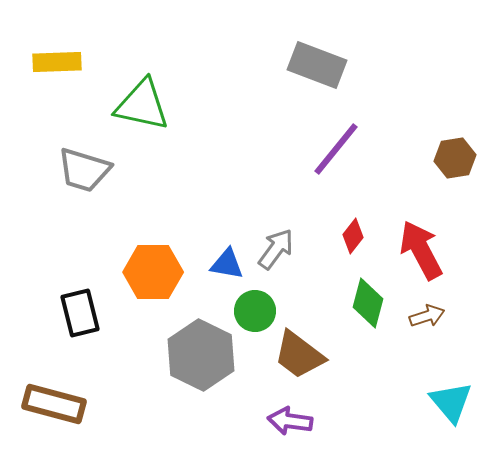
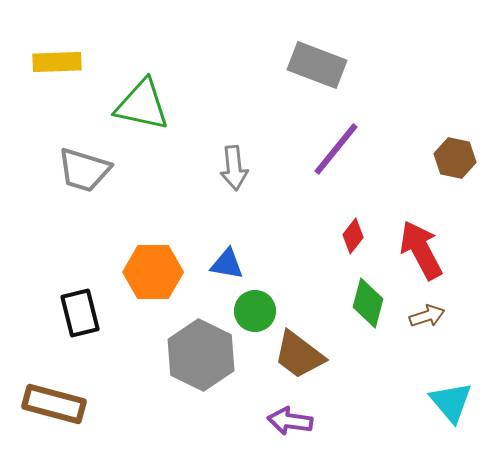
brown hexagon: rotated 21 degrees clockwise
gray arrow: moved 42 px left, 81 px up; rotated 138 degrees clockwise
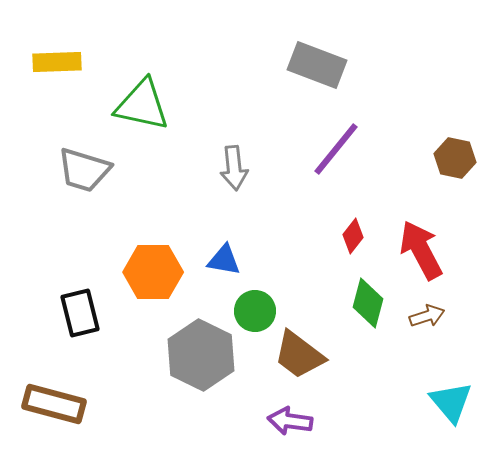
blue triangle: moved 3 px left, 4 px up
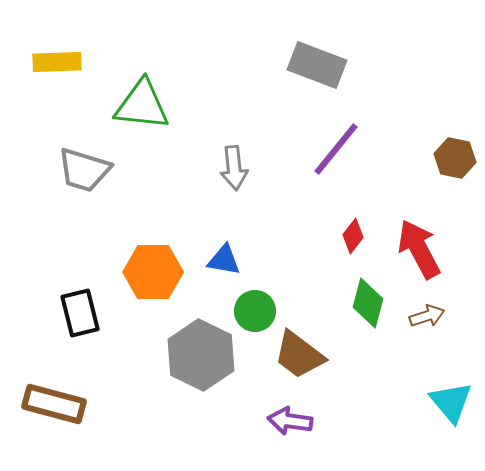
green triangle: rotated 6 degrees counterclockwise
red arrow: moved 2 px left, 1 px up
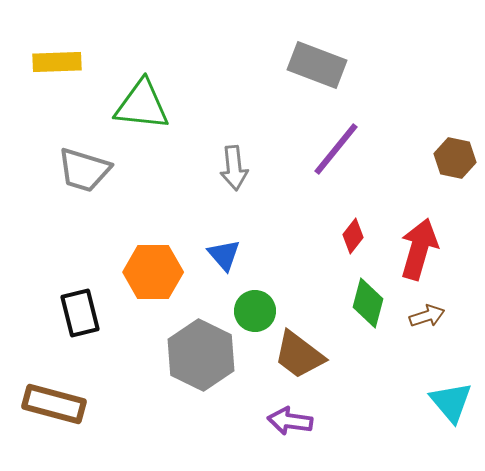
red arrow: rotated 44 degrees clockwise
blue triangle: moved 5 px up; rotated 39 degrees clockwise
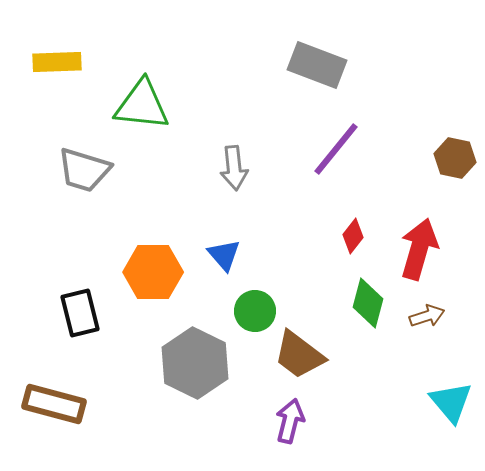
gray hexagon: moved 6 px left, 8 px down
purple arrow: rotated 96 degrees clockwise
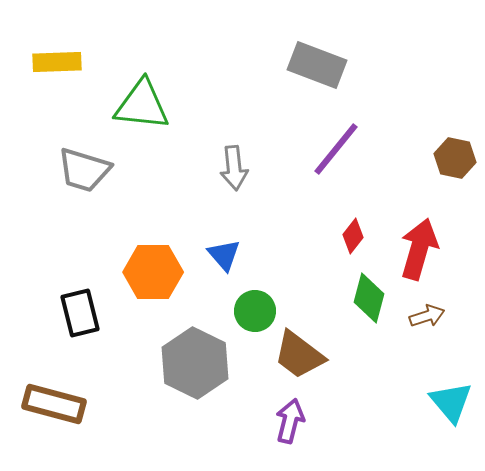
green diamond: moved 1 px right, 5 px up
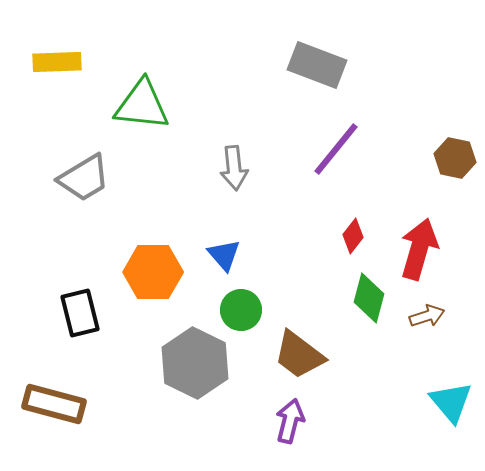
gray trapezoid: moved 8 px down; rotated 48 degrees counterclockwise
green circle: moved 14 px left, 1 px up
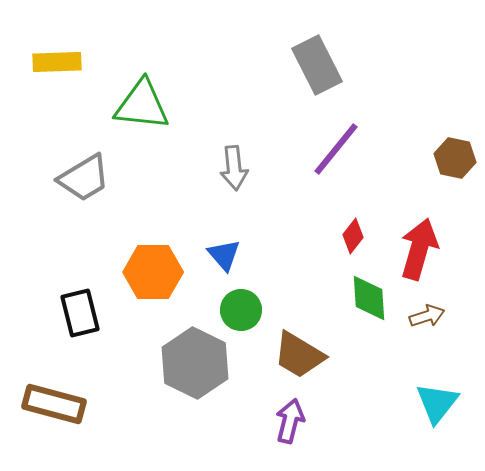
gray rectangle: rotated 42 degrees clockwise
green diamond: rotated 18 degrees counterclockwise
brown trapezoid: rotated 6 degrees counterclockwise
cyan triangle: moved 14 px left, 1 px down; rotated 18 degrees clockwise
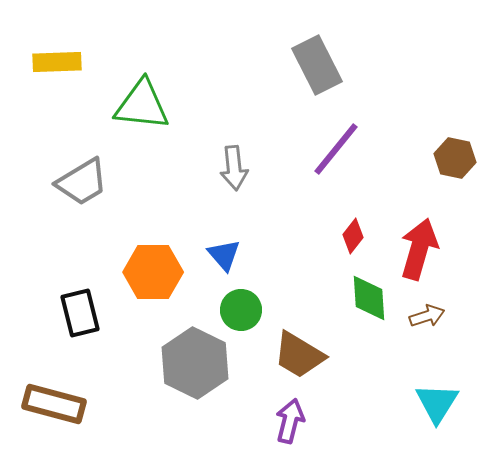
gray trapezoid: moved 2 px left, 4 px down
cyan triangle: rotated 6 degrees counterclockwise
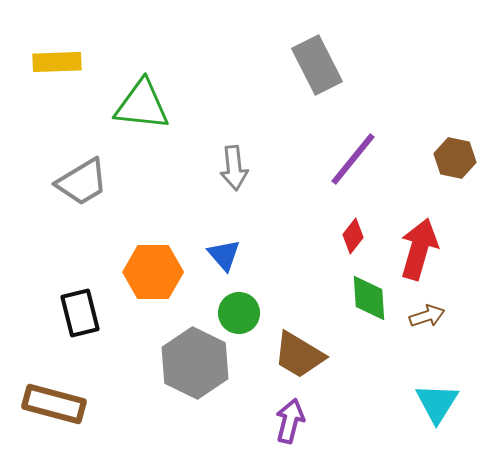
purple line: moved 17 px right, 10 px down
green circle: moved 2 px left, 3 px down
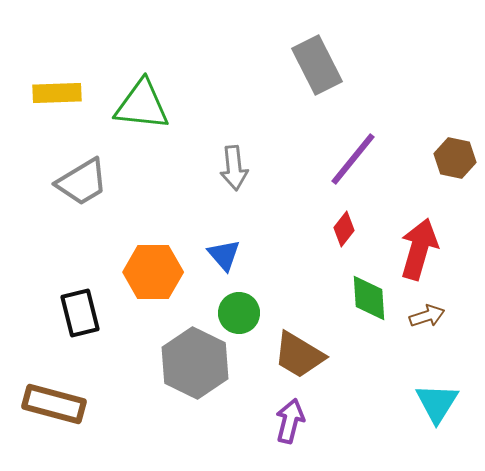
yellow rectangle: moved 31 px down
red diamond: moved 9 px left, 7 px up
